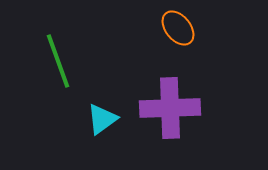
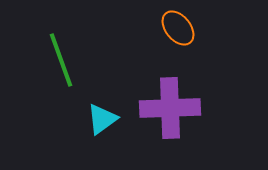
green line: moved 3 px right, 1 px up
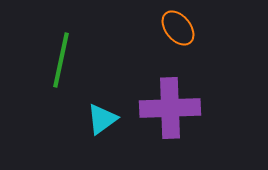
green line: rotated 32 degrees clockwise
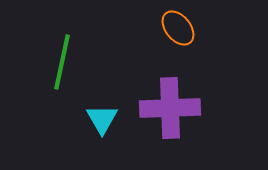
green line: moved 1 px right, 2 px down
cyan triangle: rotated 24 degrees counterclockwise
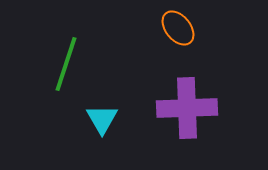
green line: moved 4 px right, 2 px down; rotated 6 degrees clockwise
purple cross: moved 17 px right
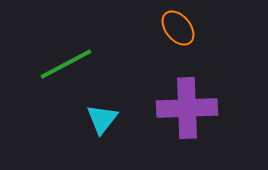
green line: rotated 44 degrees clockwise
cyan triangle: rotated 8 degrees clockwise
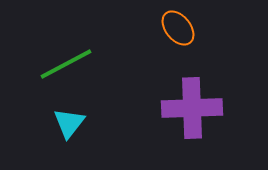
purple cross: moved 5 px right
cyan triangle: moved 33 px left, 4 px down
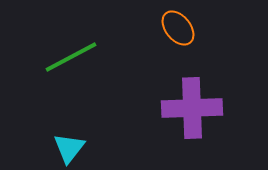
green line: moved 5 px right, 7 px up
cyan triangle: moved 25 px down
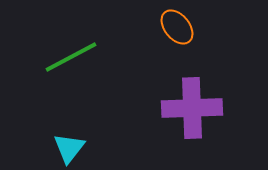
orange ellipse: moved 1 px left, 1 px up
